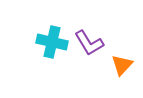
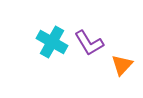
cyan cross: rotated 16 degrees clockwise
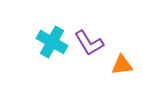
orange triangle: rotated 40 degrees clockwise
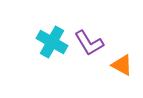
orange triangle: rotated 35 degrees clockwise
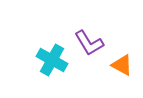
cyan cross: moved 18 px down
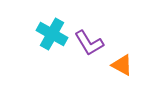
cyan cross: moved 26 px up
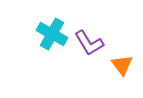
orange triangle: rotated 25 degrees clockwise
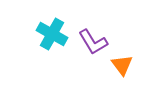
purple L-shape: moved 4 px right, 1 px up
